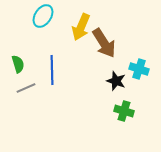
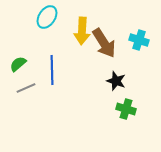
cyan ellipse: moved 4 px right, 1 px down
yellow arrow: moved 1 px right, 4 px down; rotated 20 degrees counterclockwise
green semicircle: rotated 114 degrees counterclockwise
cyan cross: moved 29 px up
green cross: moved 2 px right, 2 px up
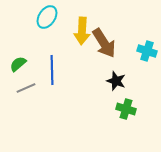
cyan cross: moved 8 px right, 11 px down
